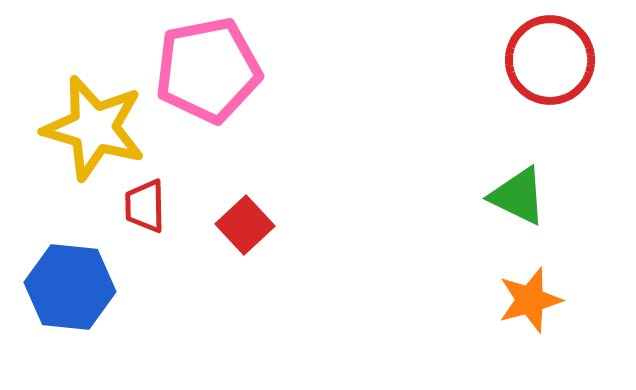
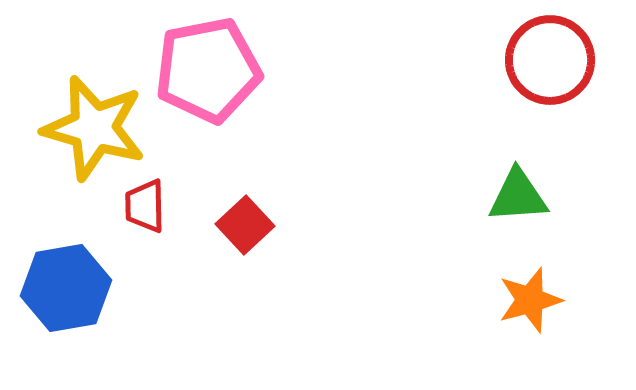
green triangle: rotated 30 degrees counterclockwise
blue hexagon: moved 4 px left, 1 px down; rotated 16 degrees counterclockwise
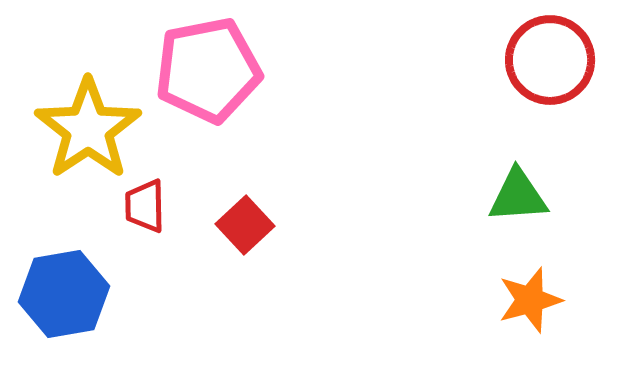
yellow star: moved 6 px left, 1 px down; rotated 22 degrees clockwise
blue hexagon: moved 2 px left, 6 px down
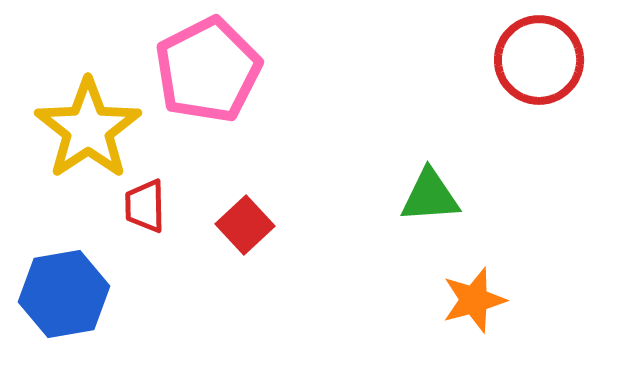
red circle: moved 11 px left
pink pentagon: rotated 16 degrees counterclockwise
green triangle: moved 88 px left
orange star: moved 56 px left
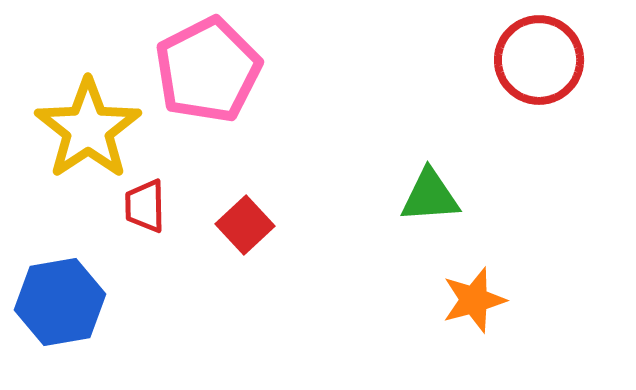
blue hexagon: moved 4 px left, 8 px down
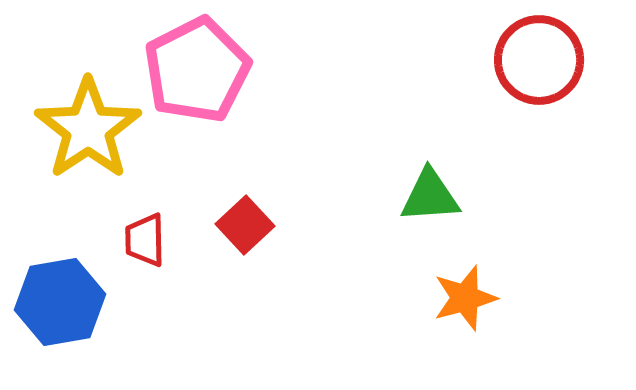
pink pentagon: moved 11 px left
red trapezoid: moved 34 px down
orange star: moved 9 px left, 2 px up
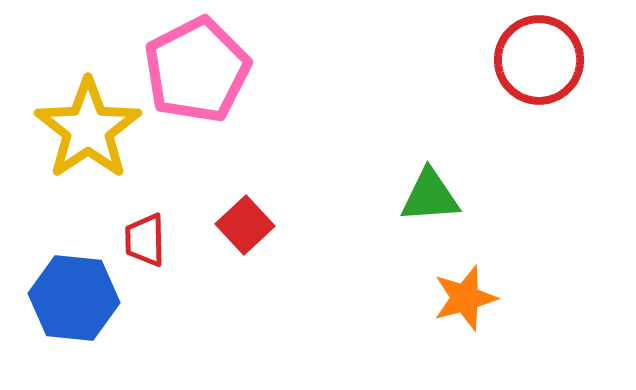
blue hexagon: moved 14 px right, 4 px up; rotated 16 degrees clockwise
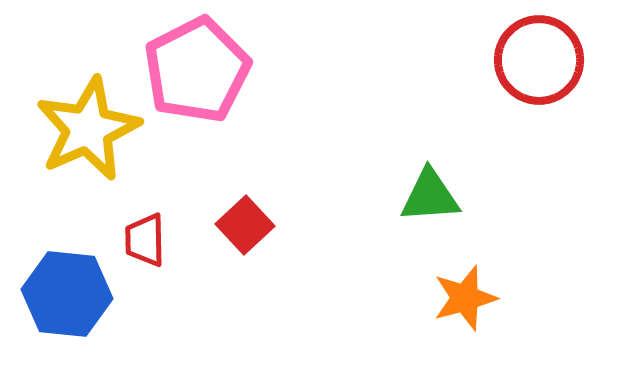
yellow star: rotated 10 degrees clockwise
blue hexagon: moved 7 px left, 4 px up
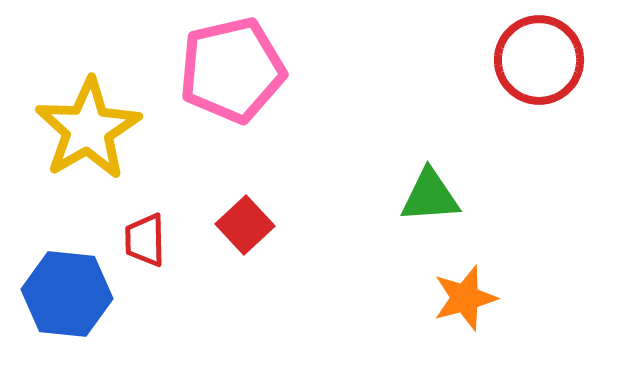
pink pentagon: moved 35 px right; rotated 14 degrees clockwise
yellow star: rotated 6 degrees counterclockwise
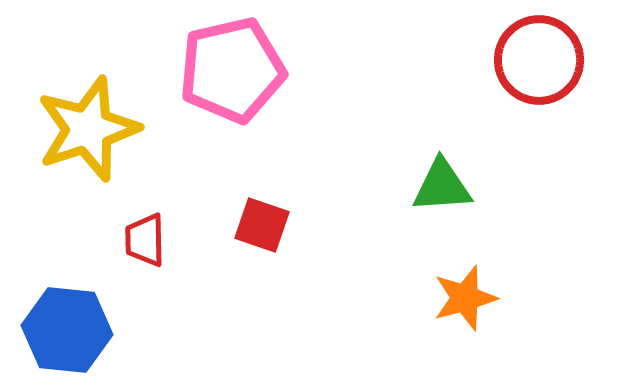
yellow star: rotated 12 degrees clockwise
green triangle: moved 12 px right, 10 px up
red square: moved 17 px right; rotated 28 degrees counterclockwise
blue hexagon: moved 36 px down
